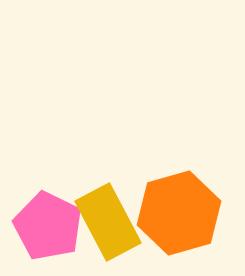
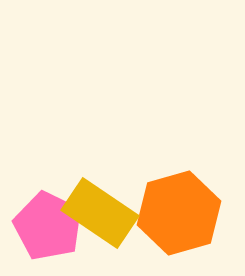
yellow rectangle: moved 8 px left, 9 px up; rotated 28 degrees counterclockwise
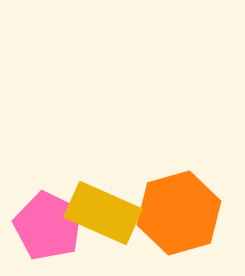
yellow rectangle: moved 3 px right; rotated 10 degrees counterclockwise
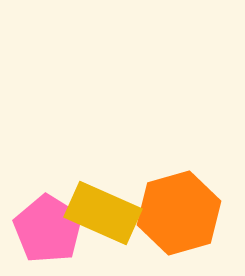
pink pentagon: moved 3 px down; rotated 6 degrees clockwise
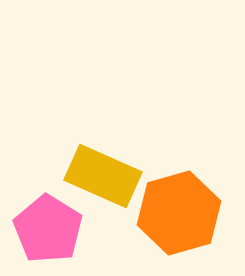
yellow rectangle: moved 37 px up
